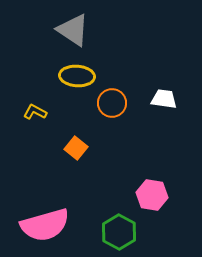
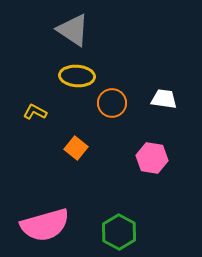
pink hexagon: moved 37 px up
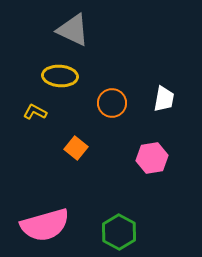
gray triangle: rotated 9 degrees counterclockwise
yellow ellipse: moved 17 px left
white trapezoid: rotated 92 degrees clockwise
pink hexagon: rotated 20 degrees counterclockwise
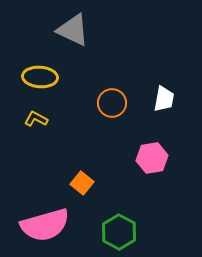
yellow ellipse: moved 20 px left, 1 px down
yellow L-shape: moved 1 px right, 7 px down
orange square: moved 6 px right, 35 px down
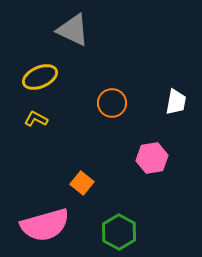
yellow ellipse: rotated 28 degrees counterclockwise
white trapezoid: moved 12 px right, 3 px down
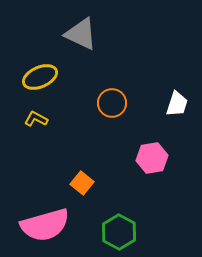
gray triangle: moved 8 px right, 4 px down
white trapezoid: moved 1 px right, 2 px down; rotated 8 degrees clockwise
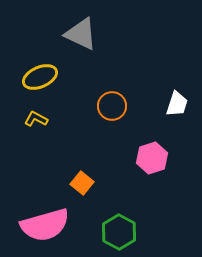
orange circle: moved 3 px down
pink hexagon: rotated 8 degrees counterclockwise
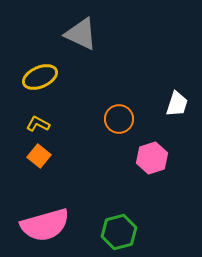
orange circle: moved 7 px right, 13 px down
yellow L-shape: moved 2 px right, 5 px down
orange square: moved 43 px left, 27 px up
green hexagon: rotated 16 degrees clockwise
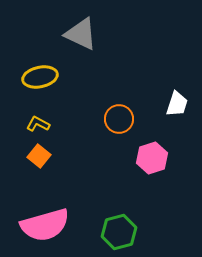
yellow ellipse: rotated 12 degrees clockwise
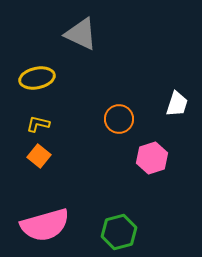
yellow ellipse: moved 3 px left, 1 px down
yellow L-shape: rotated 15 degrees counterclockwise
